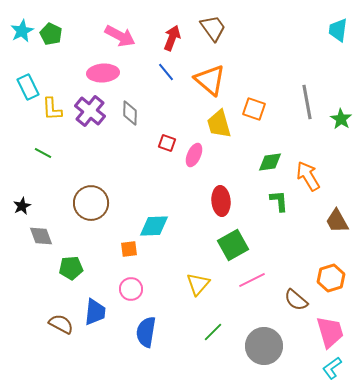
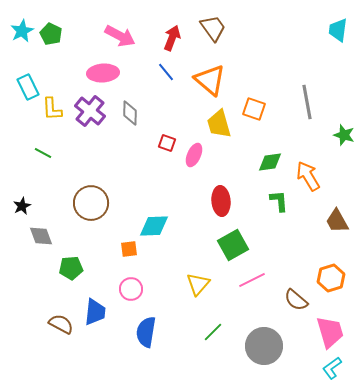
green star at (341, 119): moved 3 px right, 16 px down; rotated 15 degrees counterclockwise
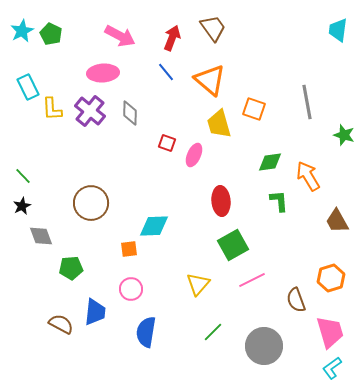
green line at (43, 153): moved 20 px left, 23 px down; rotated 18 degrees clockwise
brown semicircle at (296, 300): rotated 30 degrees clockwise
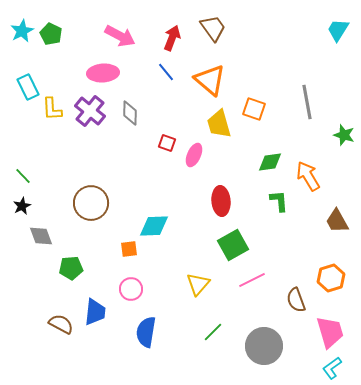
cyan trapezoid at (338, 30): rotated 25 degrees clockwise
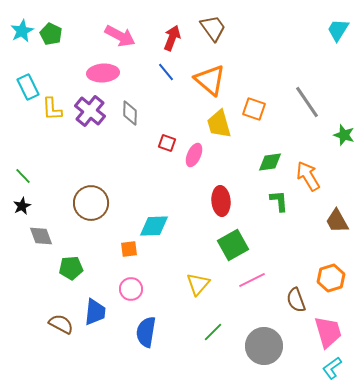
gray line at (307, 102): rotated 24 degrees counterclockwise
pink trapezoid at (330, 332): moved 2 px left
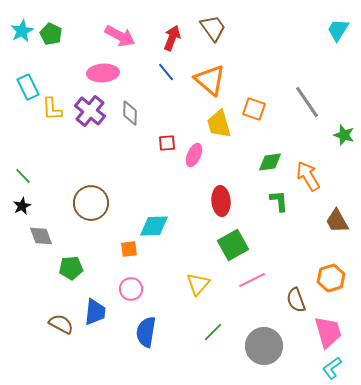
red square at (167, 143): rotated 24 degrees counterclockwise
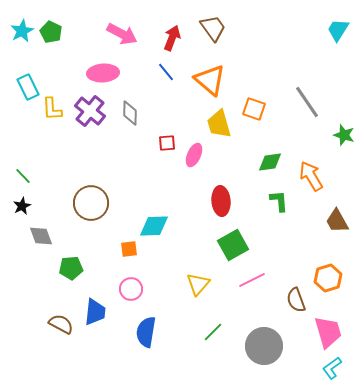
green pentagon at (51, 34): moved 2 px up
pink arrow at (120, 36): moved 2 px right, 2 px up
orange arrow at (308, 176): moved 3 px right
orange hexagon at (331, 278): moved 3 px left
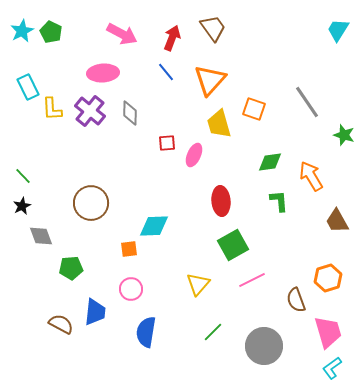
orange triangle at (210, 80): rotated 32 degrees clockwise
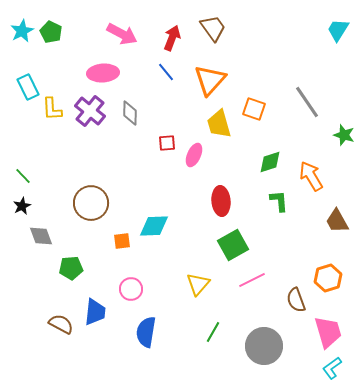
green diamond at (270, 162): rotated 10 degrees counterclockwise
orange square at (129, 249): moved 7 px left, 8 px up
green line at (213, 332): rotated 15 degrees counterclockwise
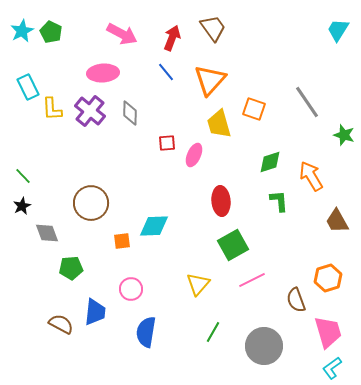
gray diamond at (41, 236): moved 6 px right, 3 px up
